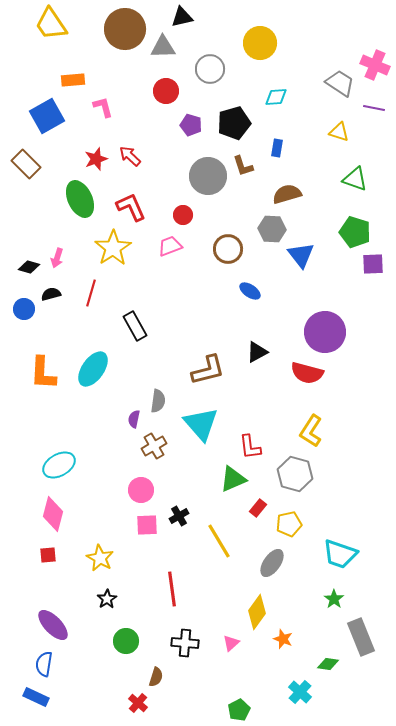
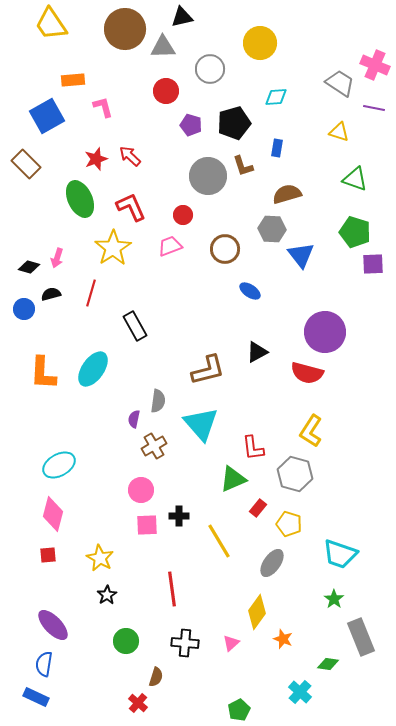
brown circle at (228, 249): moved 3 px left
red L-shape at (250, 447): moved 3 px right, 1 px down
black cross at (179, 516): rotated 30 degrees clockwise
yellow pentagon at (289, 524): rotated 30 degrees clockwise
black star at (107, 599): moved 4 px up
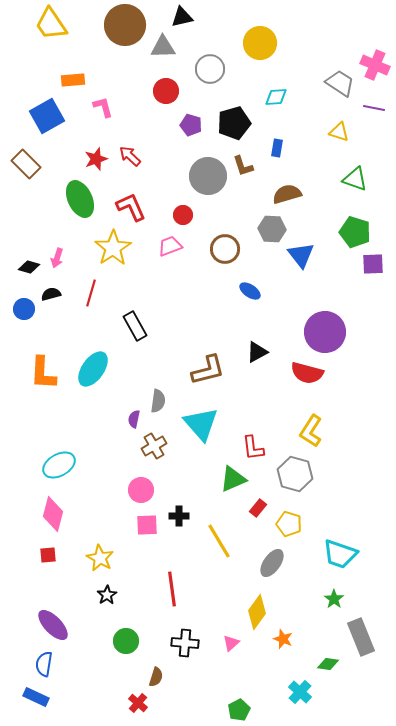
brown circle at (125, 29): moved 4 px up
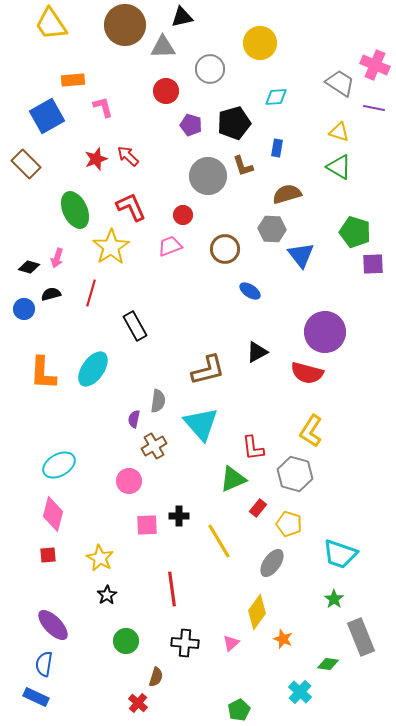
red arrow at (130, 156): moved 2 px left
green triangle at (355, 179): moved 16 px left, 12 px up; rotated 12 degrees clockwise
green ellipse at (80, 199): moved 5 px left, 11 px down
yellow star at (113, 248): moved 2 px left, 1 px up
pink circle at (141, 490): moved 12 px left, 9 px up
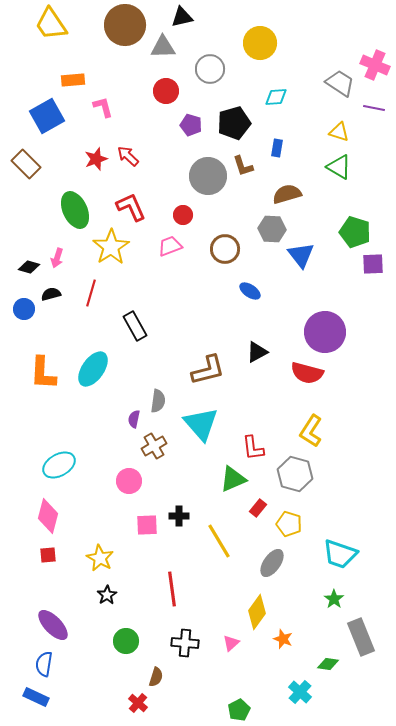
pink diamond at (53, 514): moved 5 px left, 2 px down
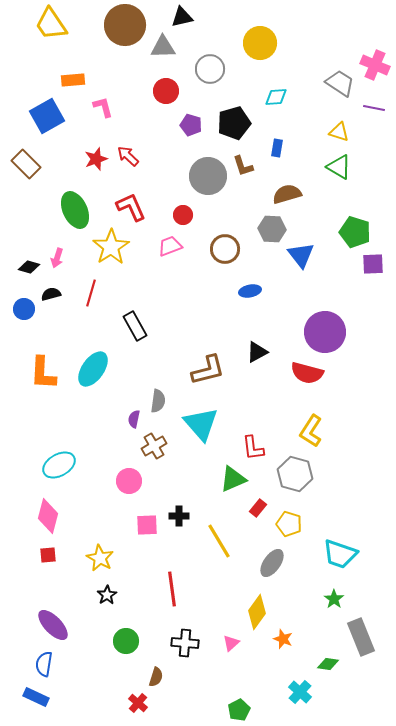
blue ellipse at (250, 291): rotated 45 degrees counterclockwise
